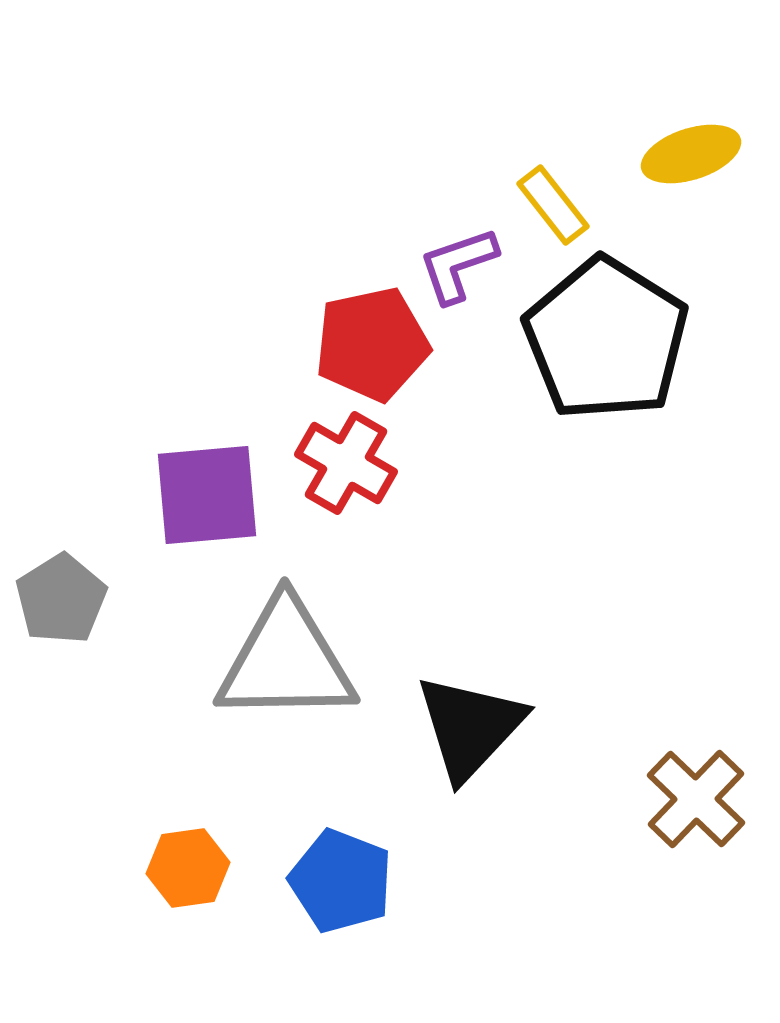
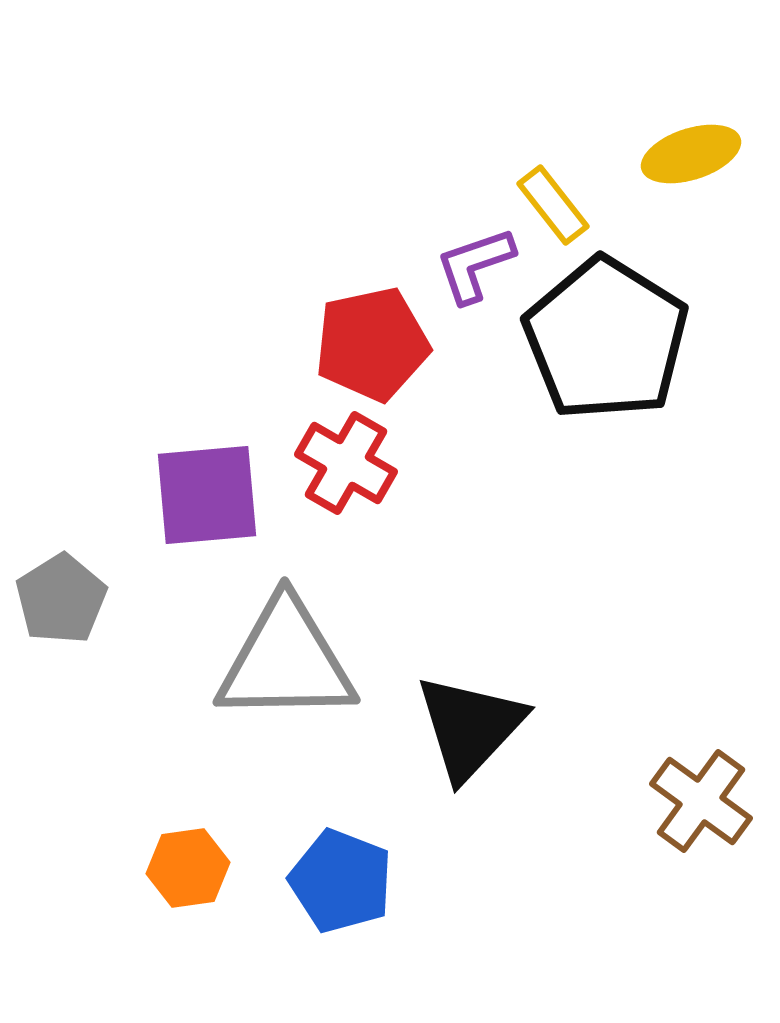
purple L-shape: moved 17 px right
brown cross: moved 5 px right, 2 px down; rotated 8 degrees counterclockwise
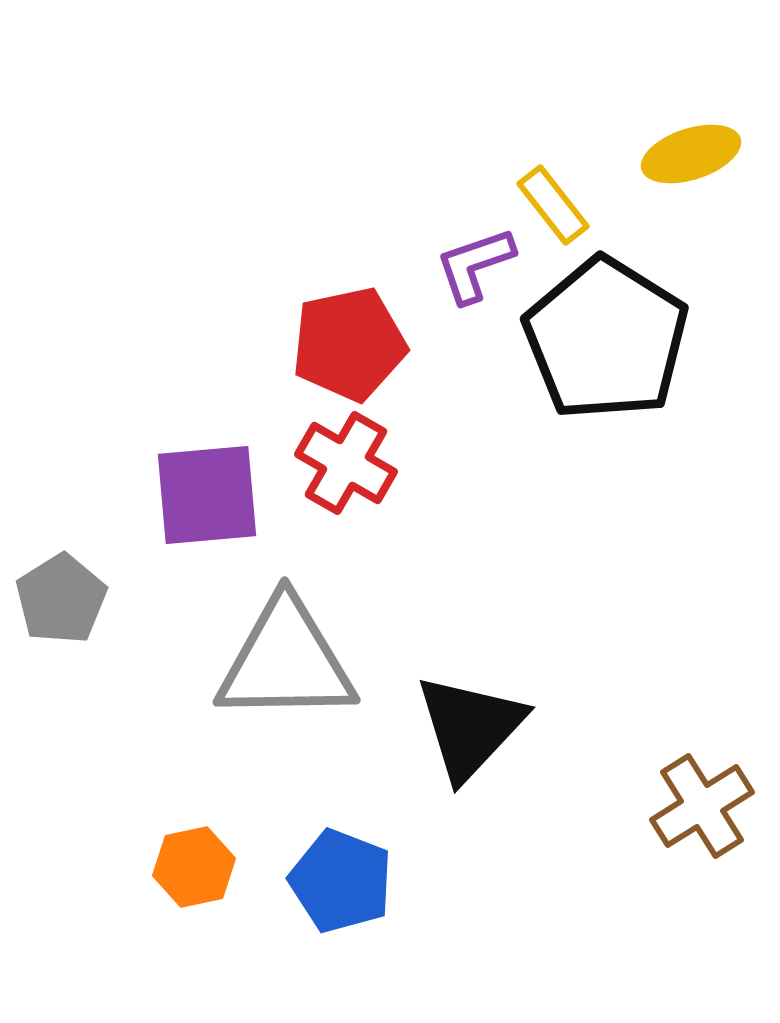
red pentagon: moved 23 px left
brown cross: moved 1 px right, 5 px down; rotated 22 degrees clockwise
orange hexagon: moved 6 px right, 1 px up; rotated 4 degrees counterclockwise
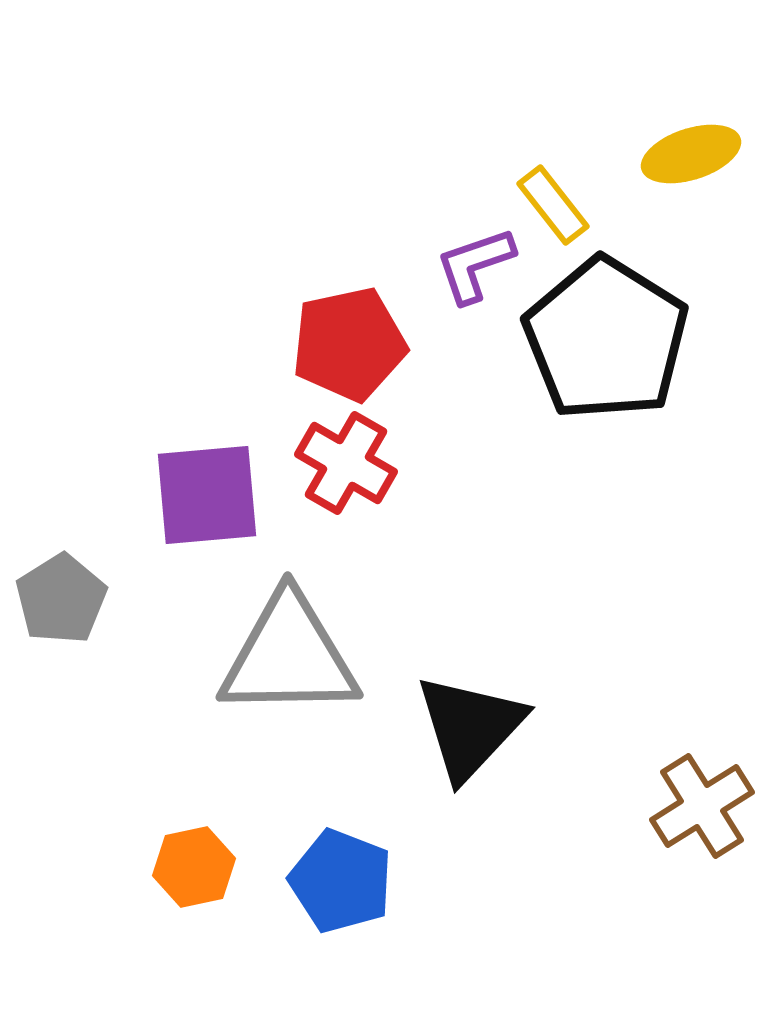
gray triangle: moved 3 px right, 5 px up
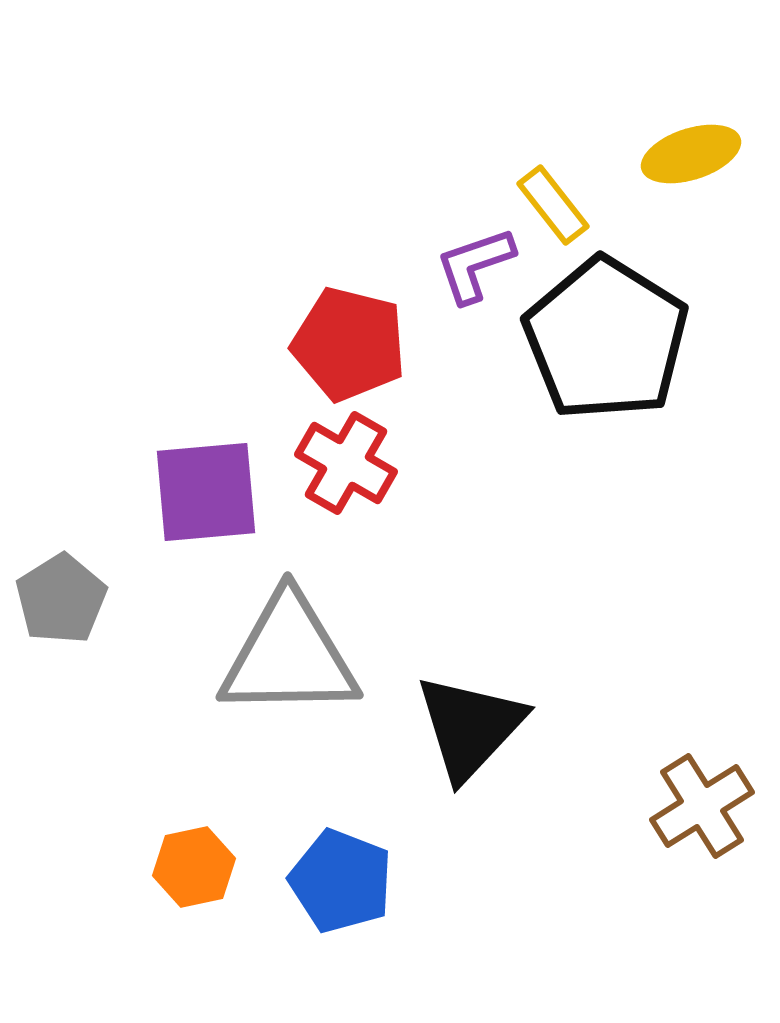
red pentagon: rotated 26 degrees clockwise
purple square: moved 1 px left, 3 px up
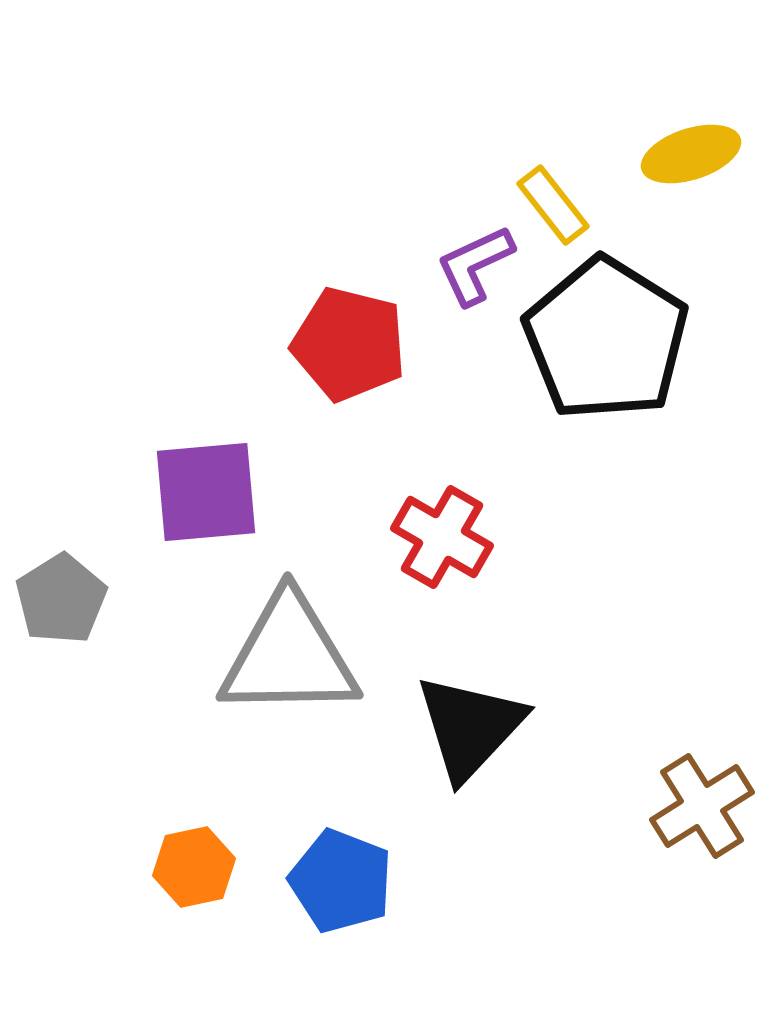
purple L-shape: rotated 6 degrees counterclockwise
red cross: moved 96 px right, 74 px down
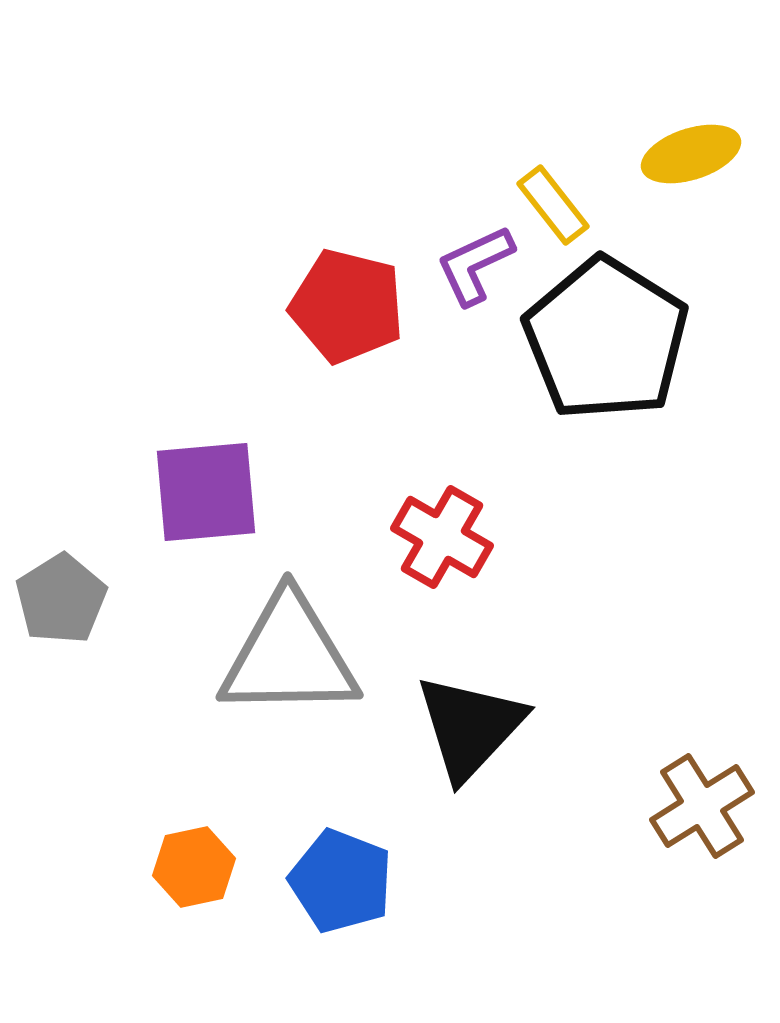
red pentagon: moved 2 px left, 38 px up
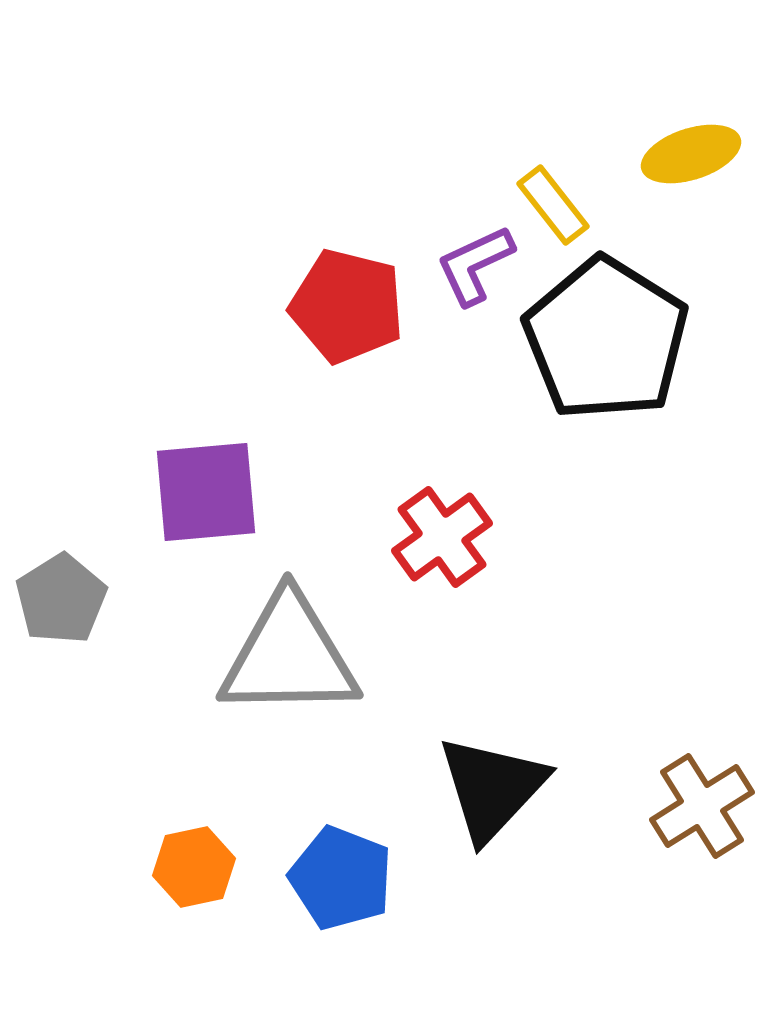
red cross: rotated 24 degrees clockwise
black triangle: moved 22 px right, 61 px down
blue pentagon: moved 3 px up
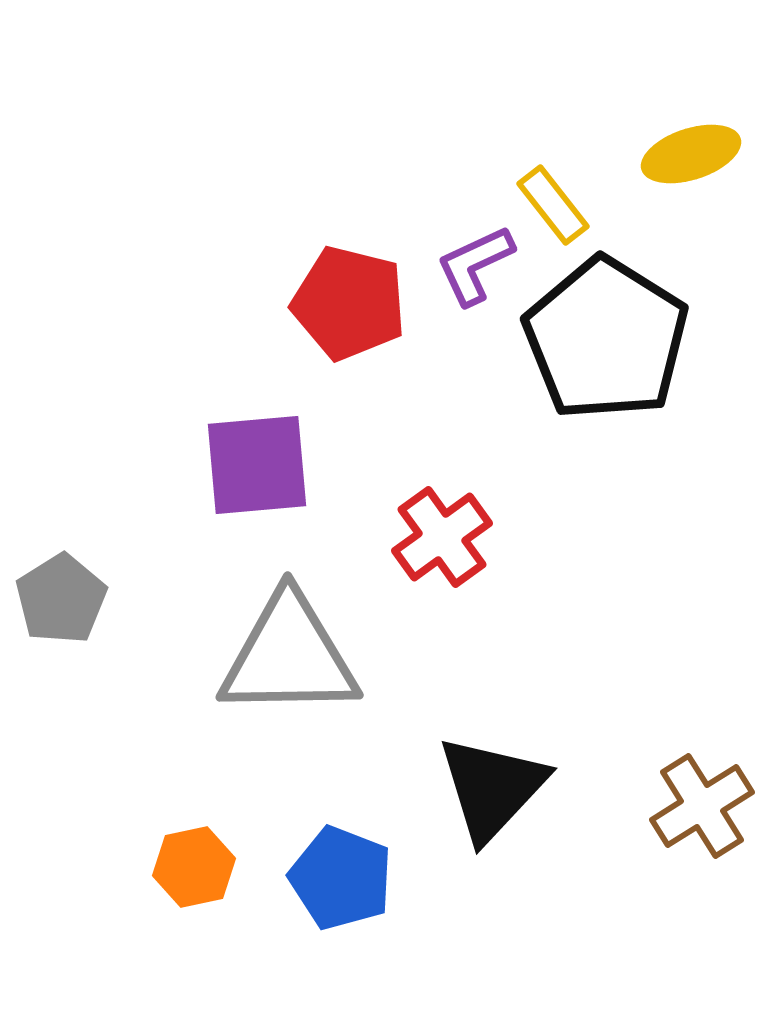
red pentagon: moved 2 px right, 3 px up
purple square: moved 51 px right, 27 px up
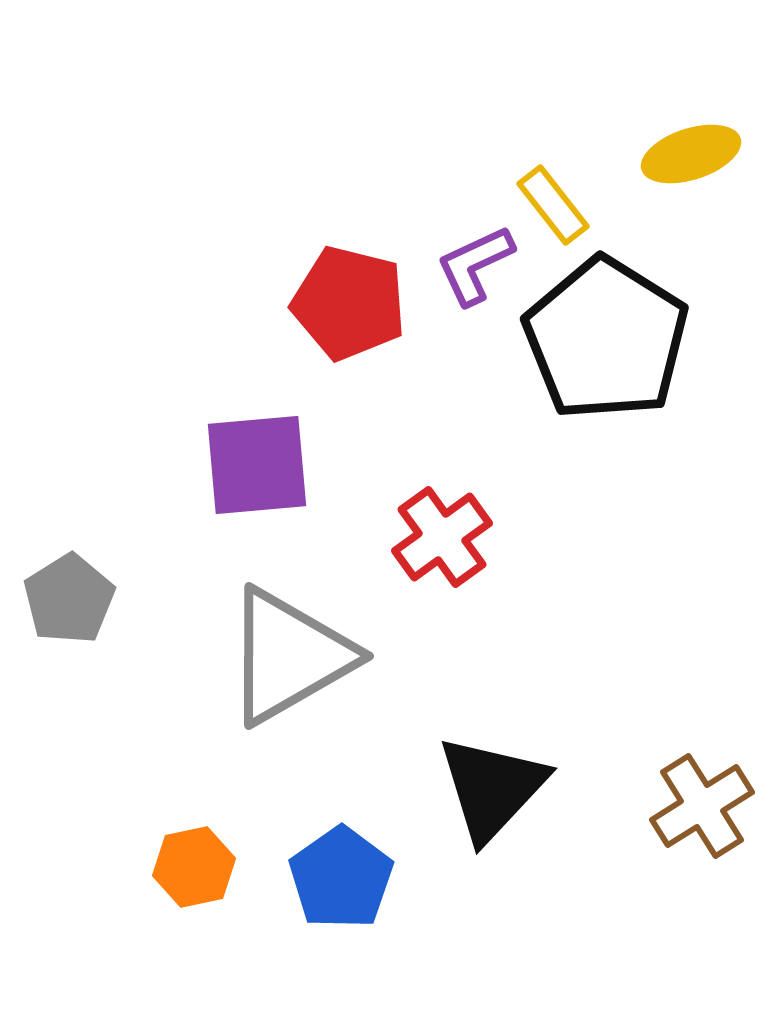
gray pentagon: moved 8 px right
gray triangle: rotated 29 degrees counterclockwise
blue pentagon: rotated 16 degrees clockwise
